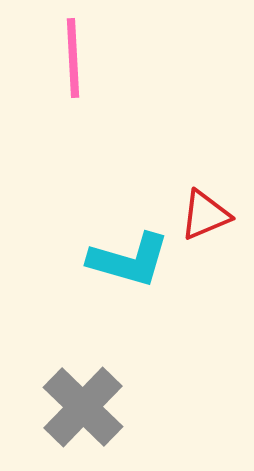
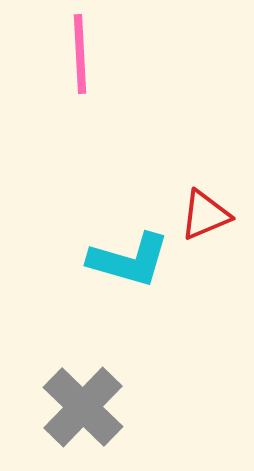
pink line: moved 7 px right, 4 px up
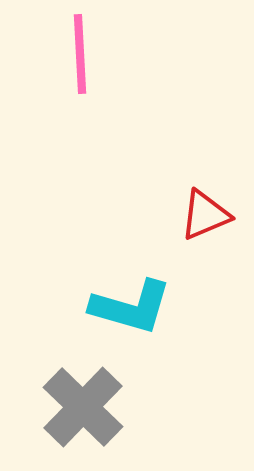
cyan L-shape: moved 2 px right, 47 px down
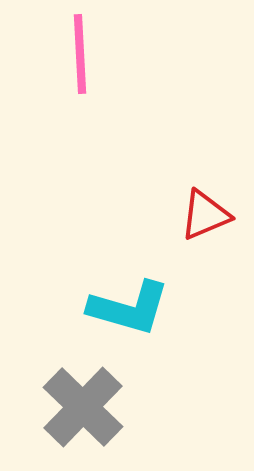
cyan L-shape: moved 2 px left, 1 px down
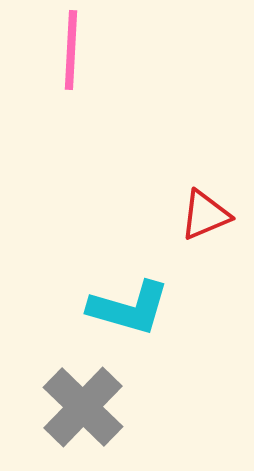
pink line: moved 9 px left, 4 px up; rotated 6 degrees clockwise
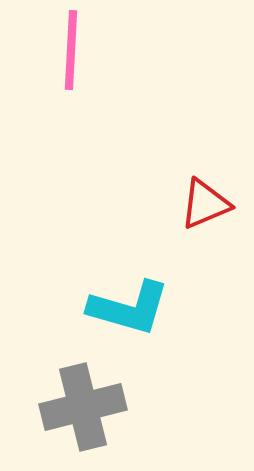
red triangle: moved 11 px up
gray cross: rotated 32 degrees clockwise
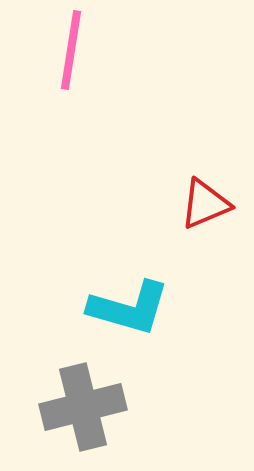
pink line: rotated 6 degrees clockwise
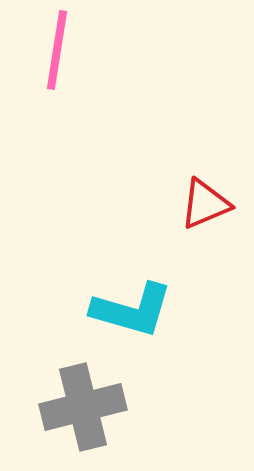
pink line: moved 14 px left
cyan L-shape: moved 3 px right, 2 px down
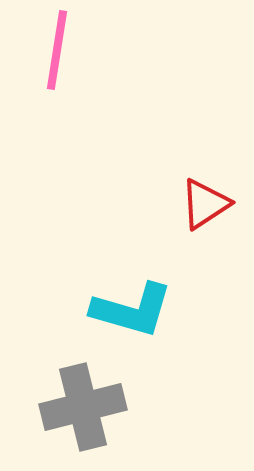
red triangle: rotated 10 degrees counterclockwise
